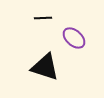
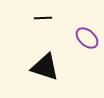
purple ellipse: moved 13 px right
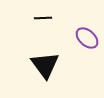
black triangle: moved 2 px up; rotated 36 degrees clockwise
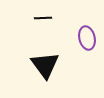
purple ellipse: rotated 35 degrees clockwise
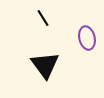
black line: rotated 60 degrees clockwise
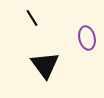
black line: moved 11 px left
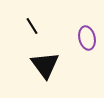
black line: moved 8 px down
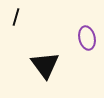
black line: moved 16 px left, 9 px up; rotated 48 degrees clockwise
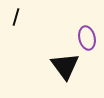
black triangle: moved 20 px right, 1 px down
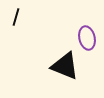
black triangle: rotated 32 degrees counterclockwise
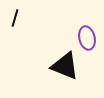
black line: moved 1 px left, 1 px down
